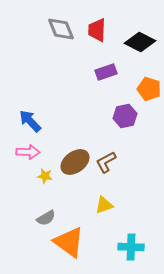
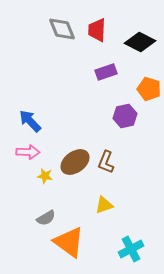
gray diamond: moved 1 px right
brown L-shape: rotated 40 degrees counterclockwise
cyan cross: moved 2 px down; rotated 30 degrees counterclockwise
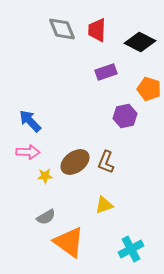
yellow star: rotated 14 degrees counterclockwise
gray semicircle: moved 1 px up
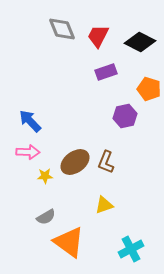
red trapezoid: moved 1 px right, 6 px down; rotated 25 degrees clockwise
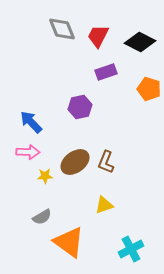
purple hexagon: moved 45 px left, 9 px up
blue arrow: moved 1 px right, 1 px down
gray semicircle: moved 4 px left
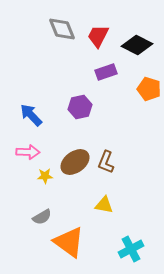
black diamond: moved 3 px left, 3 px down
blue arrow: moved 7 px up
yellow triangle: rotated 30 degrees clockwise
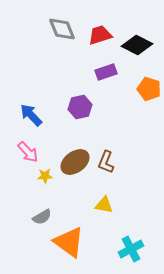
red trapezoid: moved 2 px right, 1 px up; rotated 45 degrees clockwise
pink arrow: rotated 45 degrees clockwise
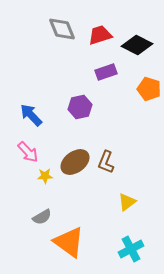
yellow triangle: moved 23 px right, 3 px up; rotated 48 degrees counterclockwise
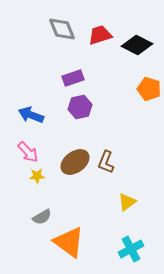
purple rectangle: moved 33 px left, 6 px down
blue arrow: rotated 25 degrees counterclockwise
yellow star: moved 8 px left
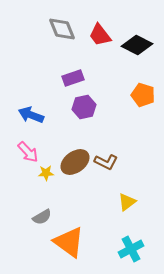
red trapezoid: rotated 110 degrees counterclockwise
orange pentagon: moved 6 px left, 6 px down
purple hexagon: moved 4 px right
brown L-shape: rotated 85 degrees counterclockwise
yellow star: moved 9 px right, 3 px up
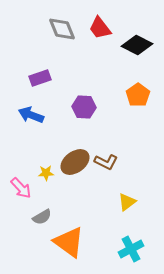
red trapezoid: moved 7 px up
purple rectangle: moved 33 px left
orange pentagon: moved 5 px left; rotated 20 degrees clockwise
purple hexagon: rotated 15 degrees clockwise
pink arrow: moved 7 px left, 36 px down
